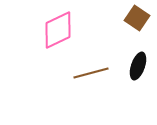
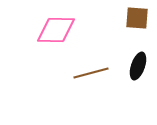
brown square: rotated 30 degrees counterclockwise
pink diamond: moved 2 px left; rotated 27 degrees clockwise
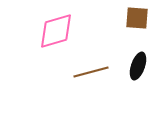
pink diamond: moved 1 px down; rotated 18 degrees counterclockwise
brown line: moved 1 px up
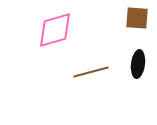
pink diamond: moved 1 px left, 1 px up
black ellipse: moved 2 px up; rotated 12 degrees counterclockwise
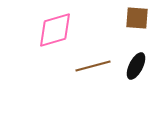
black ellipse: moved 2 px left, 2 px down; rotated 20 degrees clockwise
brown line: moved 2 px right, 6 px up
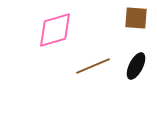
brown square: moved 1 px left
brown line: rotated 8 degrees counterclockwise
